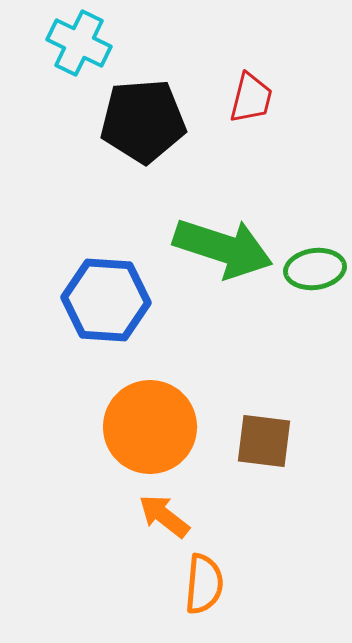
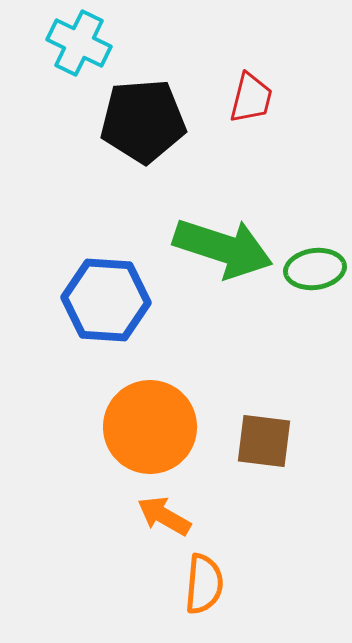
orange arrow: rotated 8 degrees counterclockwise
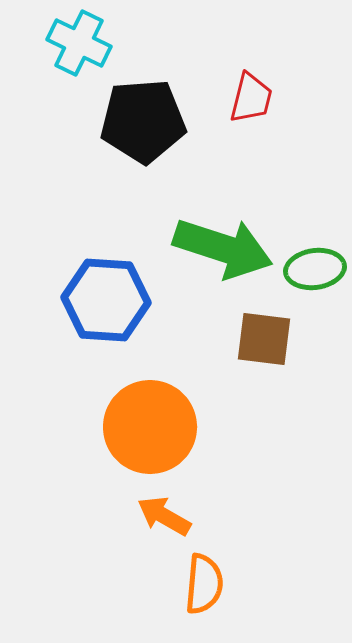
brown square: moved 102 px up
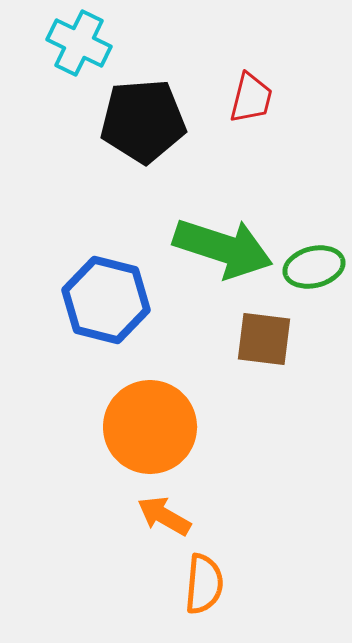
green ellipse: moved 1 px left, 2 px up; rotated 6 degrees counterclockwise
blue hexagon: rotated 10 degrees clockwise
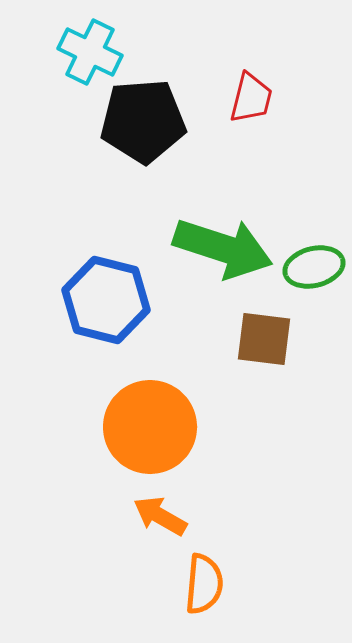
cyan cross: moved 11 px right, 9 px down
orange arrow: moved 4 px left
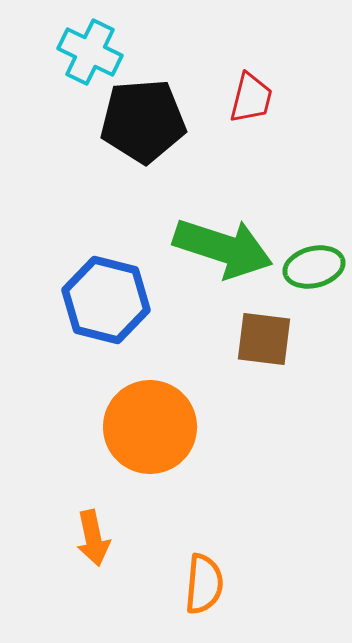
orange arrow: moved 67 px left, 22 px down; rotated 132 degrees counterclockwise
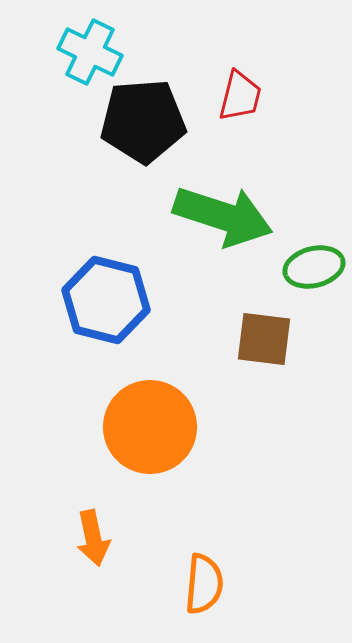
red trapezoid: moved 11 px left, 2 px up
green arrow: moved 32 px up
